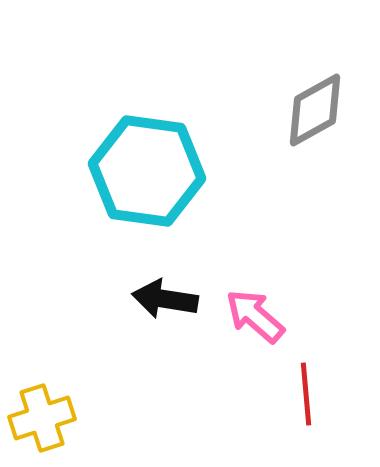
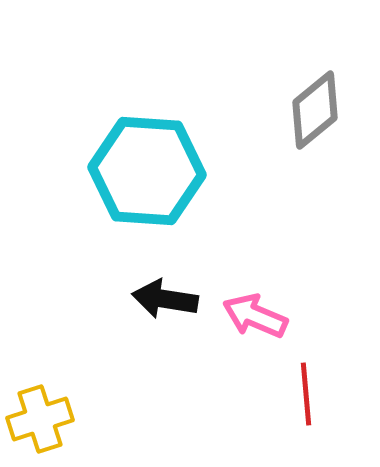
gray diamond: rotated 10 degrees counterclockwise
cyan hexagon: rotated 4 degrees counterclockwise
pink arrow: rotated 18 degrees counterclockwise
yellow cross: moved 2 px left, 1 px down
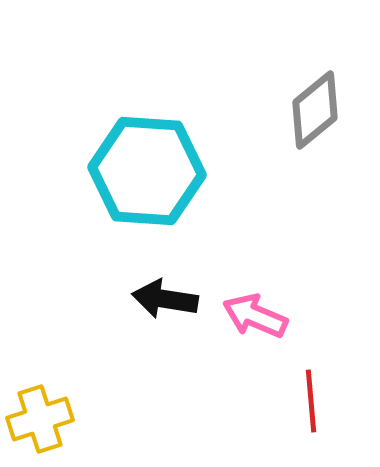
red line: moved 5 px right, 7 px down
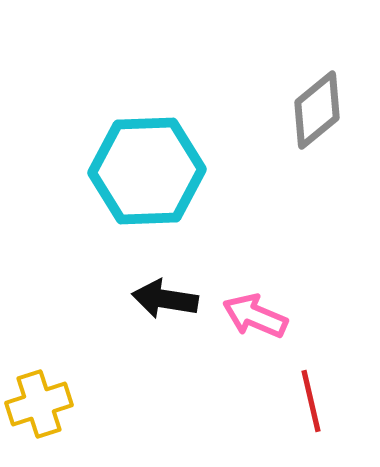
gray diamond: moved 2 px right
cyan hexagon: rotated 6 degrees counterclockwise
red line: rotated 8 degrees counterclockwise
yellow cross: moved 1 px left, 15 px up
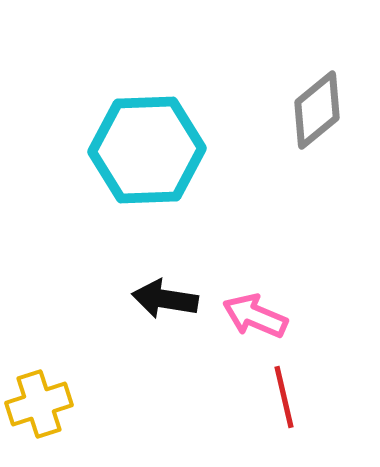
cyan hexagon: moved 21 px up
red line: moved 27 px left, 4 px up
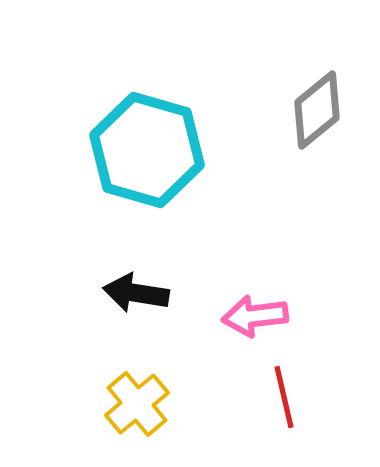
cyan hexagon: rotated 18 degrees clockwise
black arrow: moved 29 px left, 6 px up
pink arrow: rotated 30 degrees counterclockwise
yellow cross: moved 98 px right; rotated 22 degrees counterclockwise
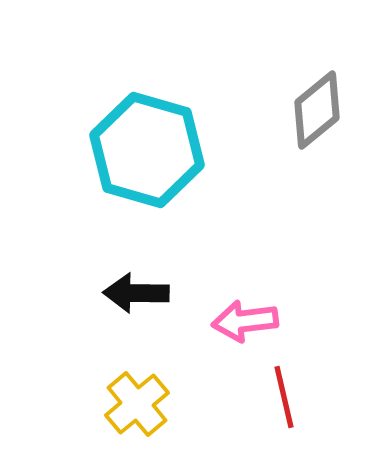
black arrow: rotated 8 degrees counterclockwise
pink arrow: moved 10 px left, 5 px down
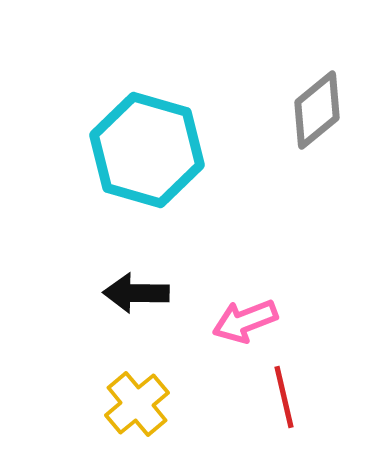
pink arrow: rotated 14 degrees counterclockwise
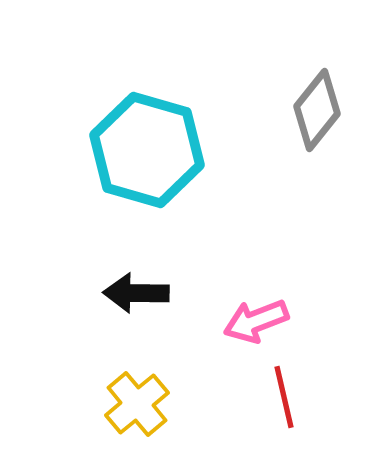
gray diamond: rotated 12 degrees counterclockwise
pink arrow: moved 11 px right
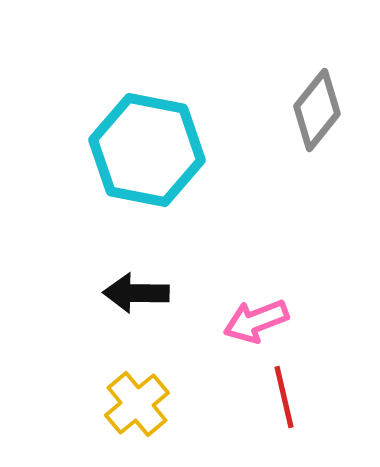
cyan hexagon: rotated 5 degrees counterclockwise
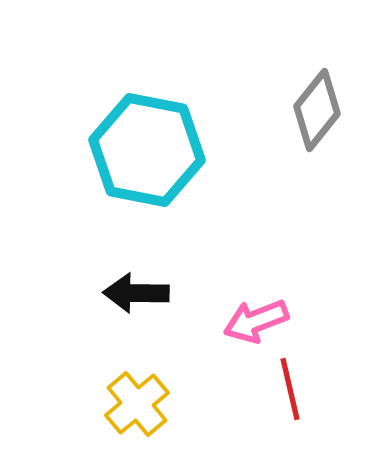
red line: moved 6 px right, 8 px up
